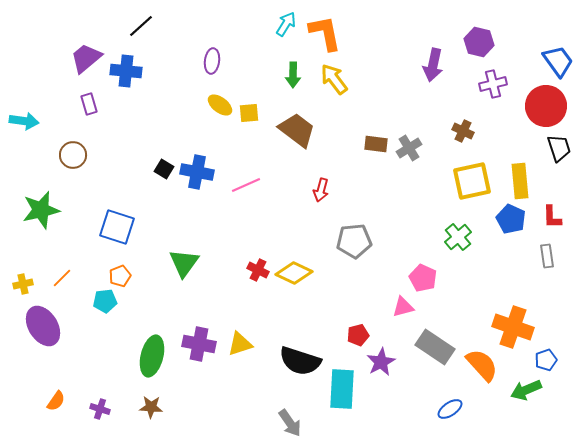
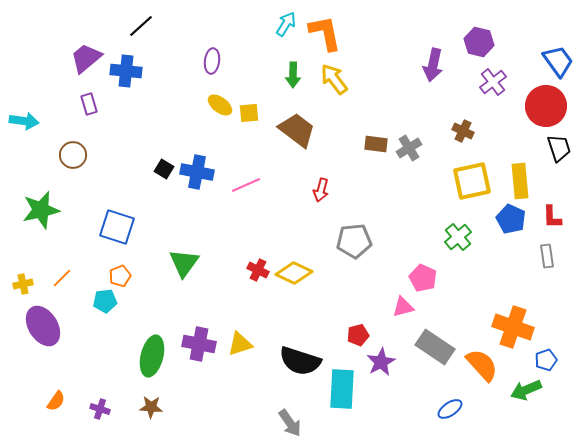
purple cross at (493, 84): moved 2 px up; rotated 24 degrees counterclockwise
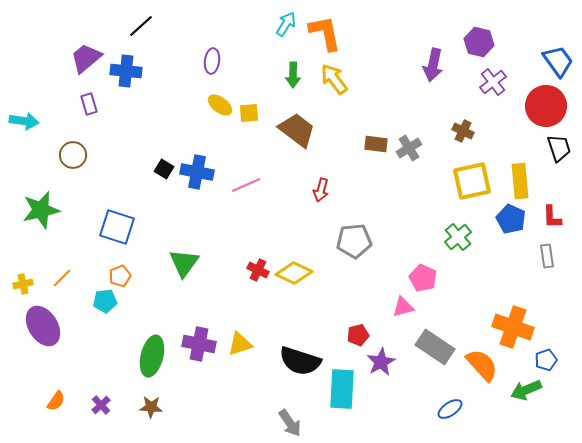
purple cross at (100, 409): moved 1 px right, 4 px up; rotated 30 degrees clockwise
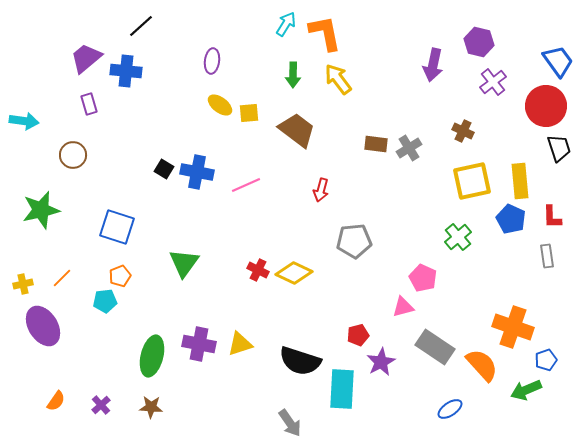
yellow arrow at (334, 79): moved 4 px right
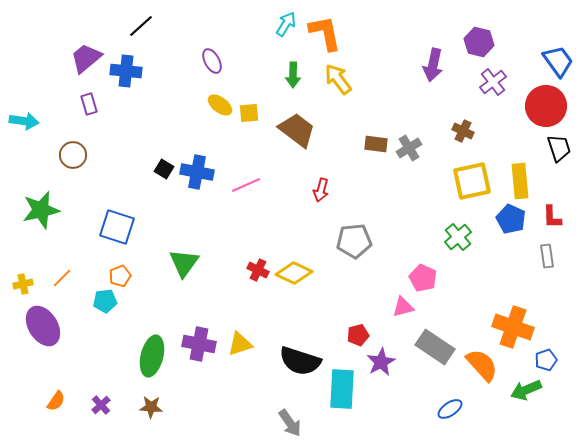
purple ellipse at (212, 61): rotated 35 degrees counterclockwise
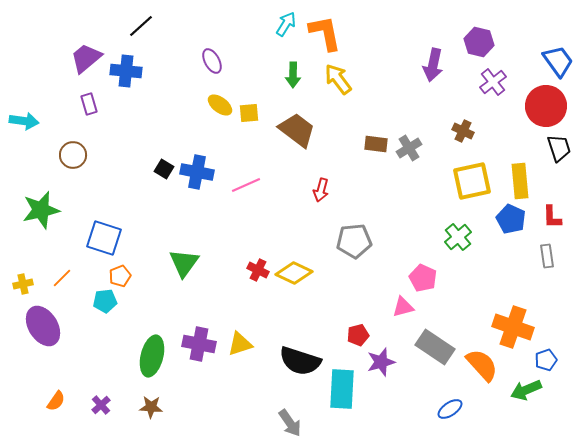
blue square at (117, 227): moved 13 px left, 11 px down
purple star at (381, 362): rotated 12 degrees clockwise
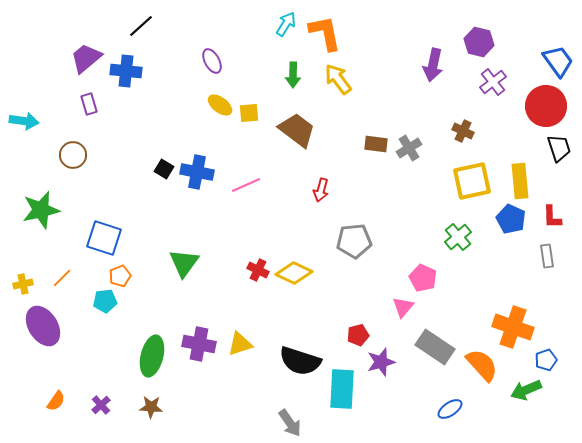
pink triangle at (403, 307): rotated 35 degrees counterclockwise
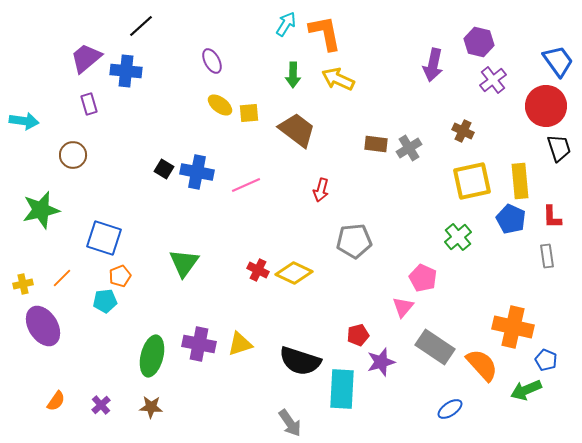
yellow arrow at (338, 79): rotated 28 degrees counterclockwise
purple cross at (493, 82): moved 2 px up
orange cross at (513, 327): rotated 6 degrees counterclockwise
blue pentagon at (546, 360): rotated 30 degrees counterclockwise
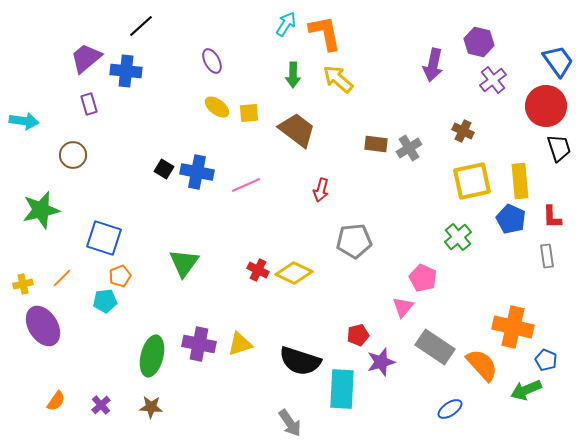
yellow arrow at (338, 79): rotated 16 degrees clockwise
yellow ellipse at (220, 105): moved 3 px left, 2 px down
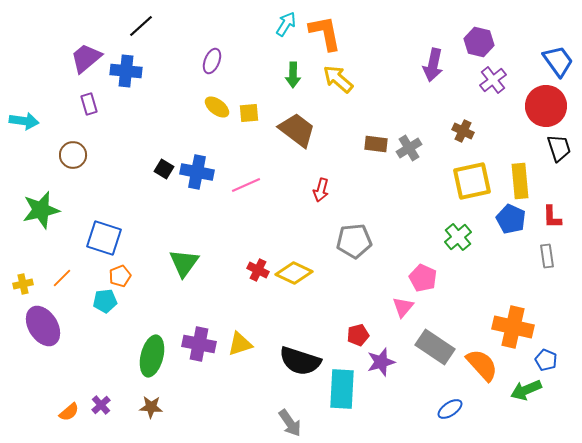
purple ellipse at (212, 61): rotated 50 degrees clockwise
orange semicircle at (56, 401): moved 13 px right, 11 px down; rotated 15 degrees clockwise
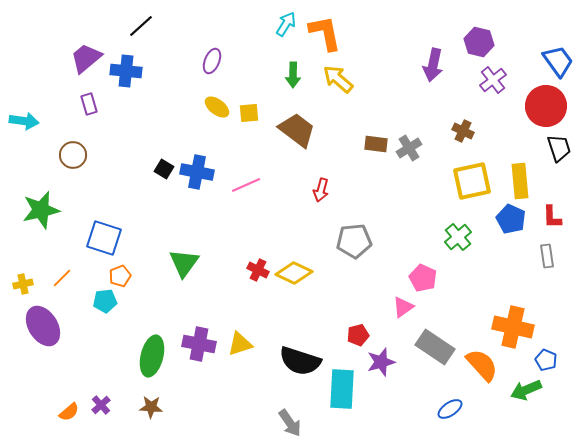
pink triangle at (403, 307): rotated 15 degrees clockwise
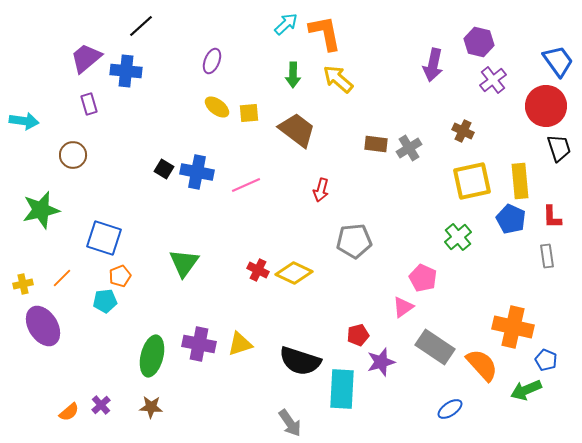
cyan arrow at (286, 24): rotated 15 degrees clockwise
